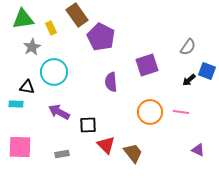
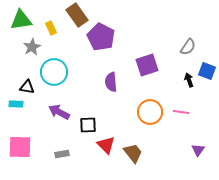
green triangle: moved 2 px left, 1 px down
black arrow: rotated 112 degrees clockwise
purple triangle: rotated 40 degrees clockwise
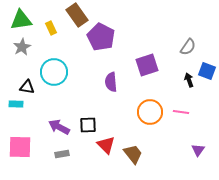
gray star: moved 10 px left
purple arrow: moved 15 px down
brown trapezoid: moved 1 px down
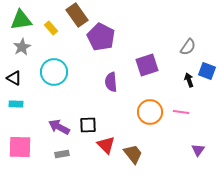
yellow rectangle: rotated 16 degrees counterclockwise
black triangle: moved 13 px left, 9 px up; rotated 21 degrees clockwise
